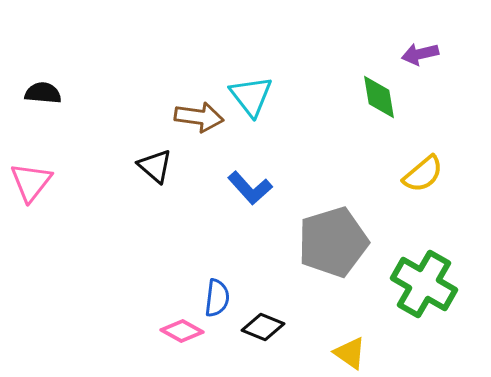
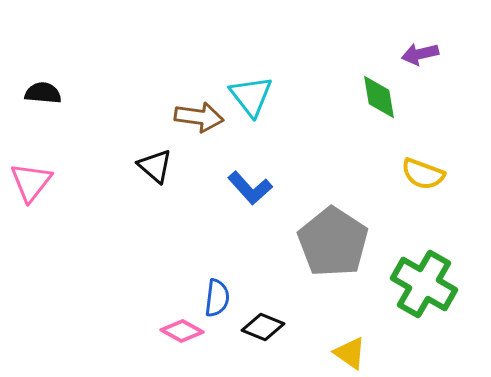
yellow semicircle: rotated 60 degrees clockwise
gray pentagon: rotated 22 degrees counterclockwise
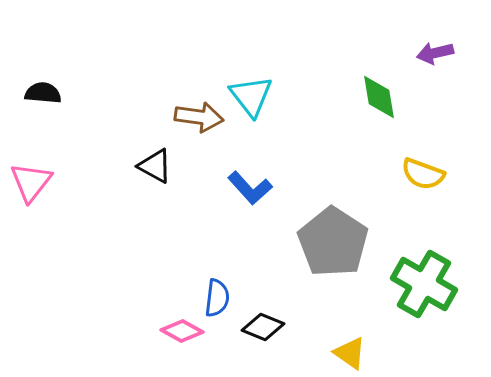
purple arrow: moved 15 px right, 1 px up
black triangle: rotated 12 degrees counterclockwise
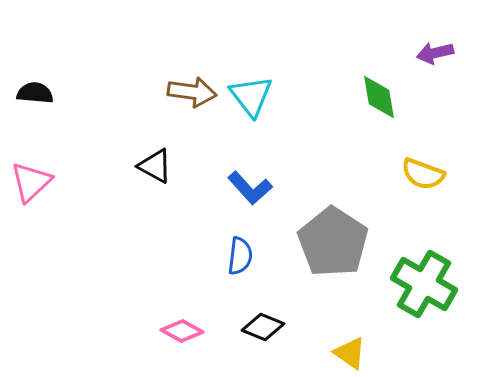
black semicircle: moved 8 px left
brown arrow: moved 7 px left, 25 px up
pink triangle: rotated 9 degrees clockwise
blue semicircle: moved 23 px right, 42 px up
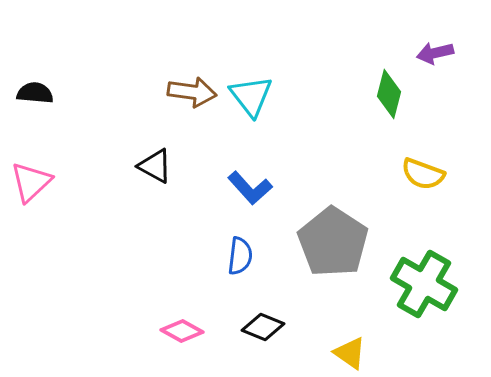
green diamond: moved 10 px right, 3 px up; rotated 24 degrees clockwise
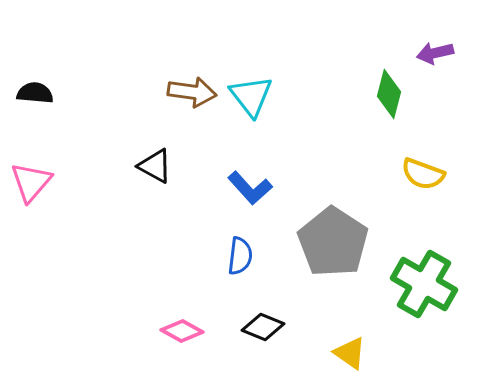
pink triangle: rotated 6 degrees counterclockwise
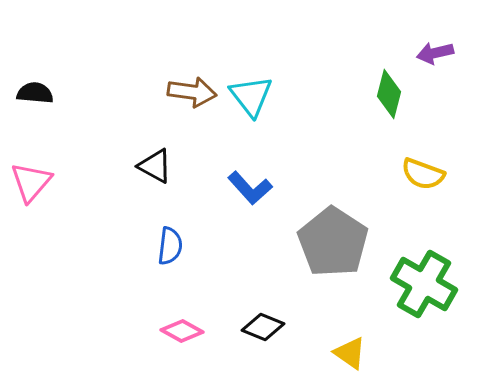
blue semicircle: moved 70 px left, 10 px up
